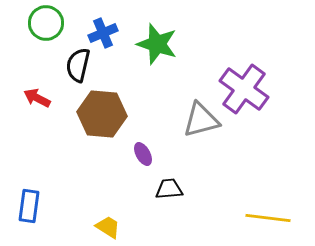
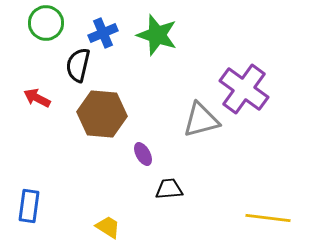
green star: moved 9 px up
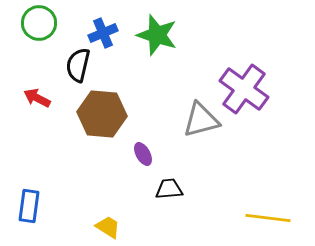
green circle: moved 7 px left
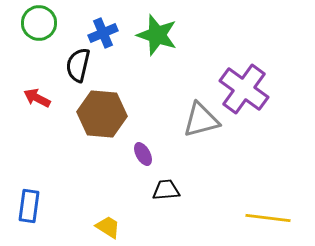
black trapezoid: moved 3 px left, 1 px down
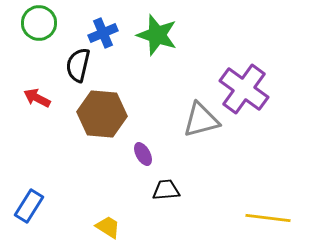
blue rectangle: rotated 24 degrees clockwise
